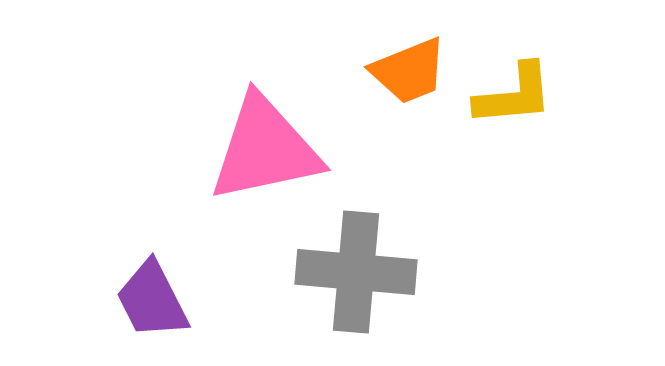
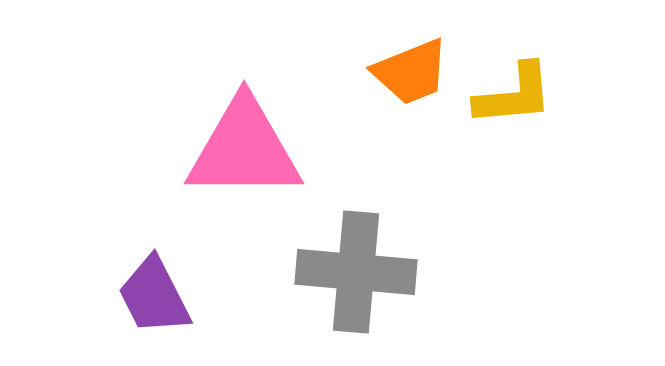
orange trapezoid: moved 2 px right, 1 px down
pink triangle: moved 21 px left; rotated 12 degrees clockwise
purple trapezoid: moved 2 px right, 4 px up
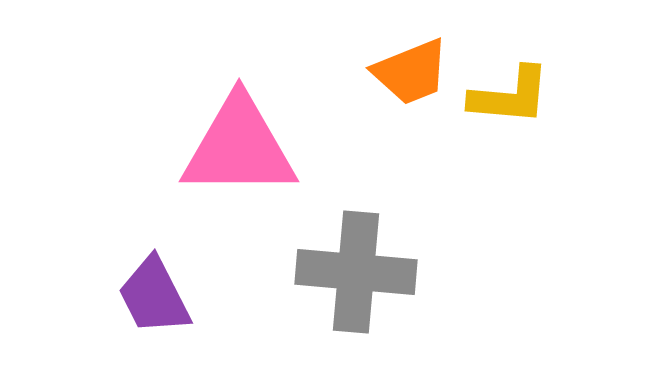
yellow L-shape: moved 4 px left, 1 px down; rotated 10 degrees clockwise
pink triangle: moved 5 px left, 2 px up
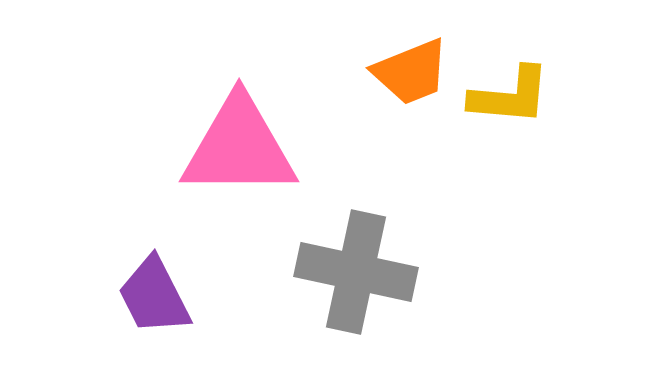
gray cross: rotated 7 degrees clockwise
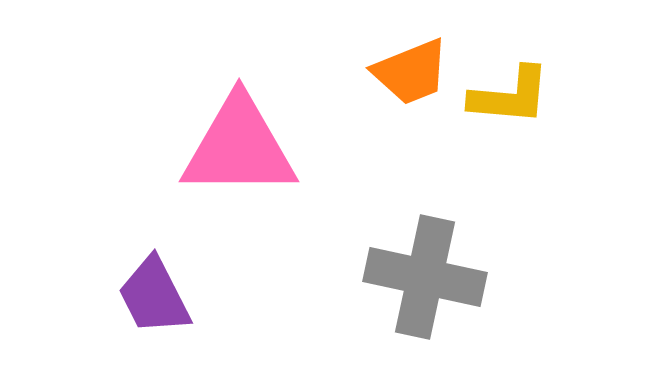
gray cross: moved 69 px right, 5 px down
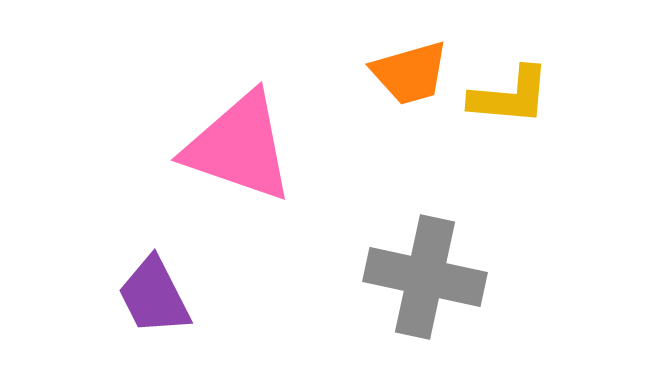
orange trapezoid: moved 1 px left, 1 px down; rotated 6 degrees clockwise
pink triangle: rotated 19 degrees clockwise
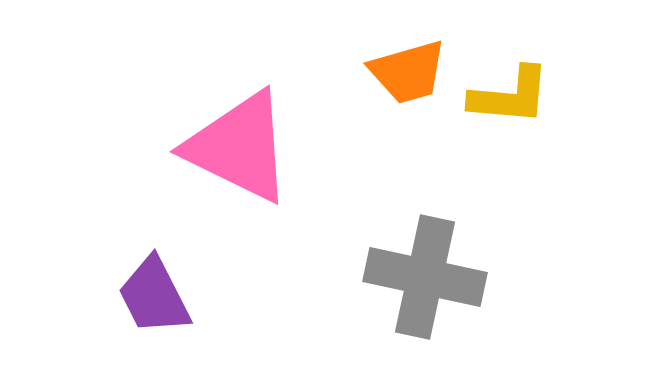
orange trapezoid: moved 2 px left, 1 px up
pink triangle: rotated 7 degrees clockwise
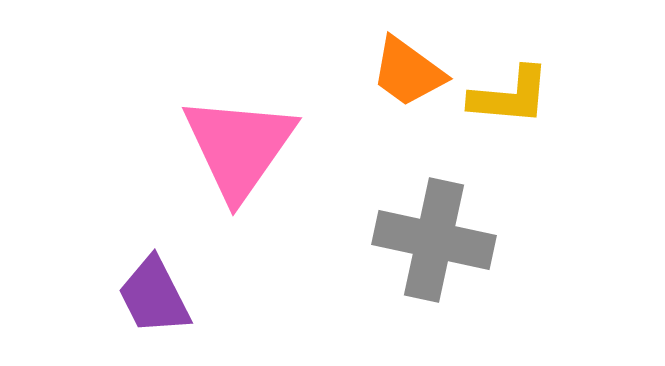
orange trapezoid: rotated 52 degrees clockwise
pink triangle: rotated 39 degrees clockwise
gray cross: moved 9 px right, 37 px up
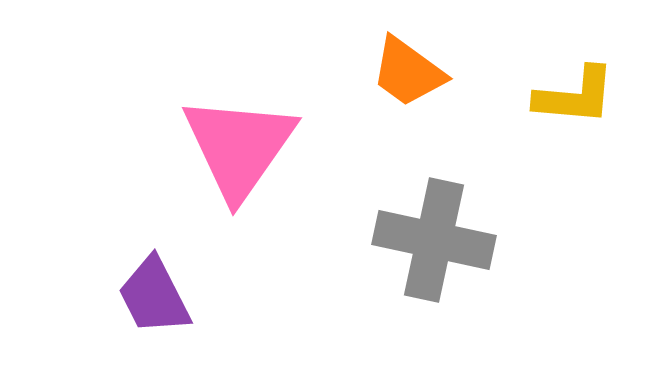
yellow L-shape: moved 65 px right
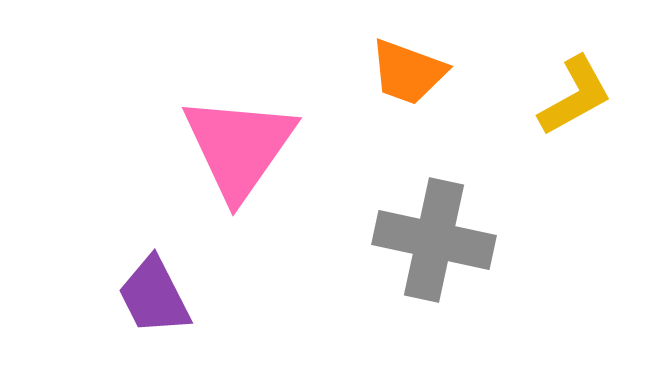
orange trapezoid: rotated 16 degrees counterclockwise
yellow L-shape: rotated 34 degrees counterclockwise
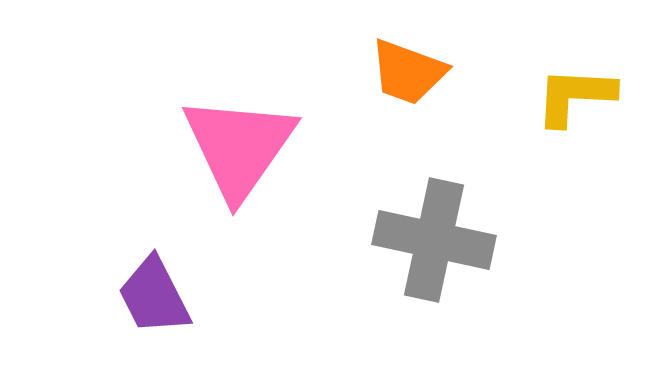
yellow L-shape: rotated 148 degrees counterclockwise
